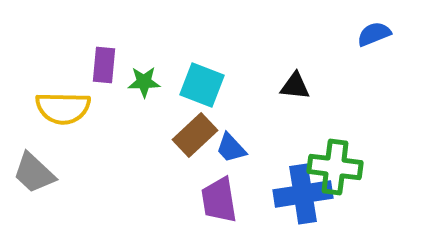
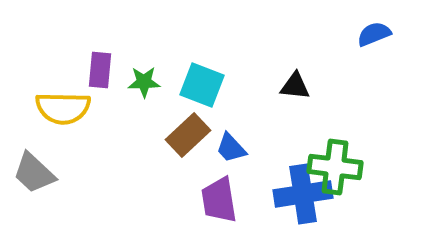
purple rectangle: moved 4 px left, 5 px down
brown rectangle: moved 7 px left
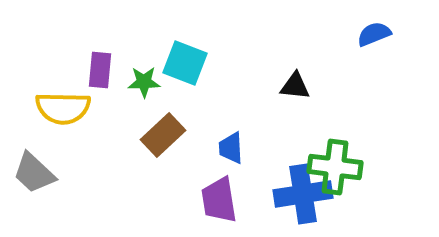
cyan square: moved 17 px left, 22 px up
brown rectangle: moved 25 px left
blue trapezoid: rotated 40 degrees clockwise
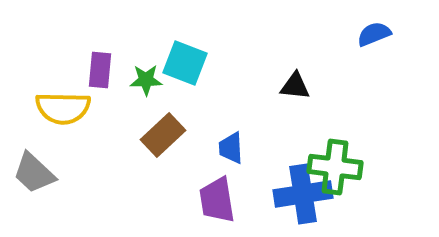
green star: moved 2 px right, 2 px up
purple trapezoid: moved 2 px left
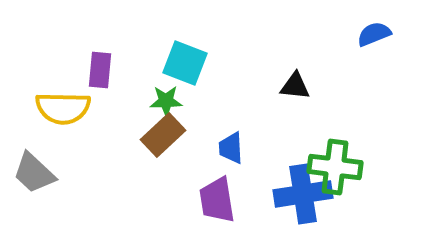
green star: moved 20 px right, 21 px down
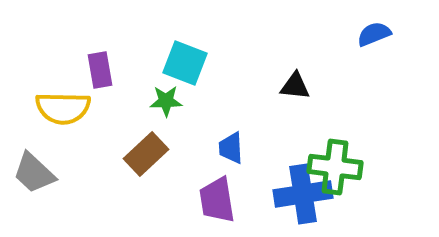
purple rectangle: rotated 15 degrees counterclockwise
brown rectangle: moved 17 px left, 19 px down
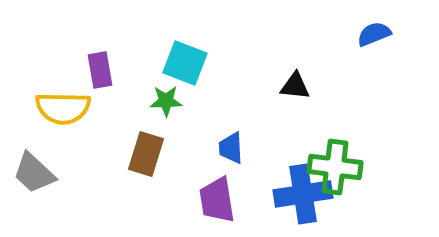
brown rectangle: rotated 30 degrees counterclockwise
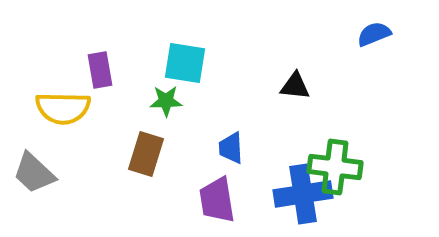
cyan square: rotated 12 degrees counterclockwise
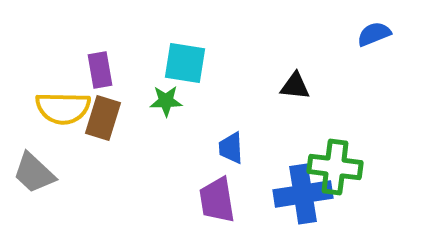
brown rectangle: moved 43 px left, 36 px up
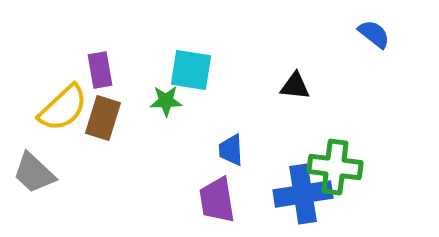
blue semicircle: rotated 60 degrees clockwise
cyan square: moved 6 px right, 7 px down
yellow semicircle: rotated 44 degrees counterclockwise
blue trapezoid: moved 2 px down
